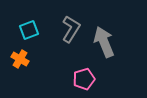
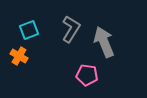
orange cross: moved 1 px left, 3 px up
pink pentagon: moved 3 px right, 4 px up; rotated 25 degrees clockwise
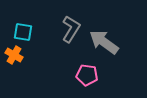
cyan square: moved 6 px left, 2 px down; rotated 30 degrees clockwise
gray arrow: rotated 32 degrees counterclockwise
orange cross: moved 5 px left, 1 px up
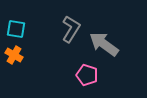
cyan square: moved 7 px left, 3 px up
gray arrow: moved 2 px down
pink pentagon: rotated 10 degrees clockwise
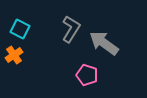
cyan square: moved 4 px right; rotated 18 degrees clockwise
gray arrow: moved 1 px up
orange cross: rotated 24 degrees clockwise
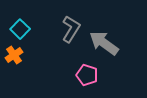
cyan square: rotated 18 degrees clockwise
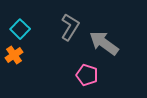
gray L-shape: moved 1 px left, 2 px up
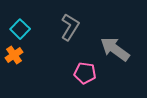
gray arrow: moved 11 px right, 6 px down
pink pentagon: moved 2 px left, 2 px up; rotated 10 degrees counterclockwise
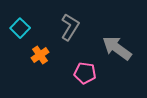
cyan square: moved 1 px up
gray arrow: moved 2 px right, 1 px up
orange cross: moved 26 px right
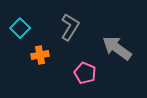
orange cross: rotated 24 degrees clockwise
pink pentagon: rotated 15 degrees clockwise
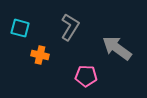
cyan square: rotated 30 degrees counterclockwise
orange cross: rotated 24 degrees clockwise
pink pentagon: moved 1 px right, 3 px down; rotated 20 degrees counterclockwise
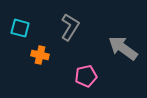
gray arrow: moved 6 px right
pink pentagon: rotated 15 degrees counterclockwise
